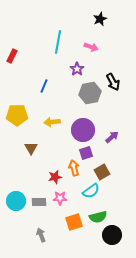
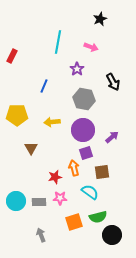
gray hexagon: moved 6 px left, 6 px down; rotated 20 degrees clockwise
brown square: rotated 21 degrees clockwise
cyan semicircle: moved 1 px left, 1 px down; rotated 108 degrees counterclockwise
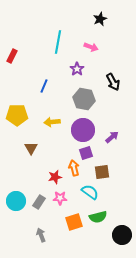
gray rectangle: rotated 56 degrees counterclockwise
black circle: moved 10 px right
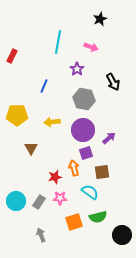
purple arrow: moved 3 px left, 1 px down
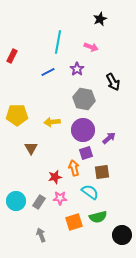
blue line: moved 4 px right, 14 px up; rotated 40 degrees clockwise
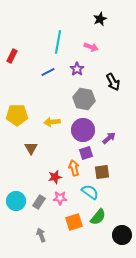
green semicircle: rotated 36 degrees counterclockwise
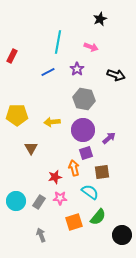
black arrow: moved 3 px right, 7 px up; rotated 42 degrees counterclockwise
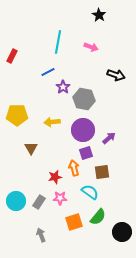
black star: moved 1 px left, 4 px up; rotated 16 degrees counterclockwise
purple star: moved 14 px left, 18 px down
black circle: moved 3 px up
